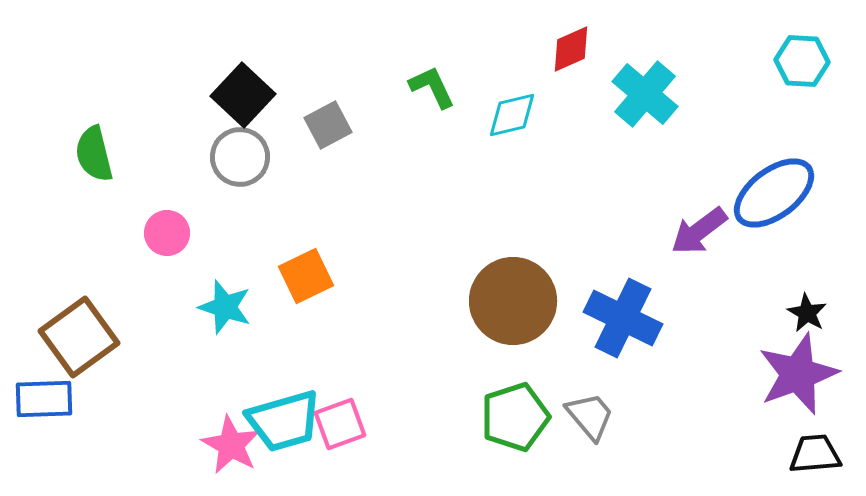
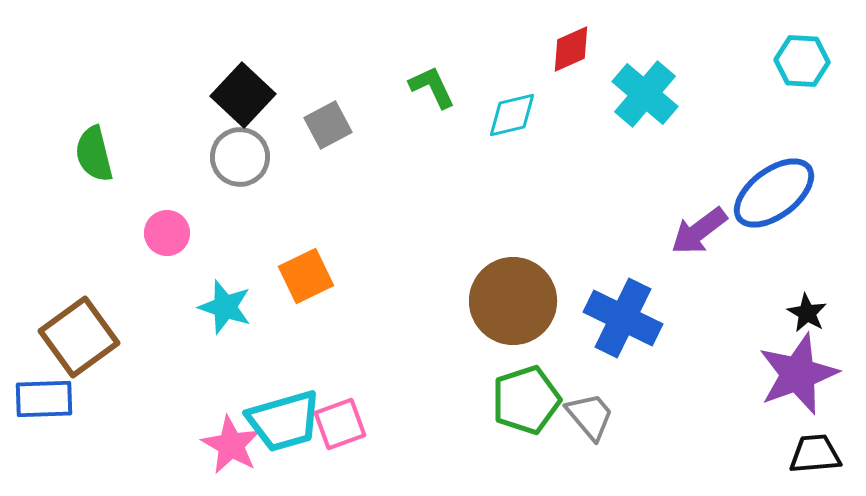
green pentagon: moved 11 px right, 17 px up
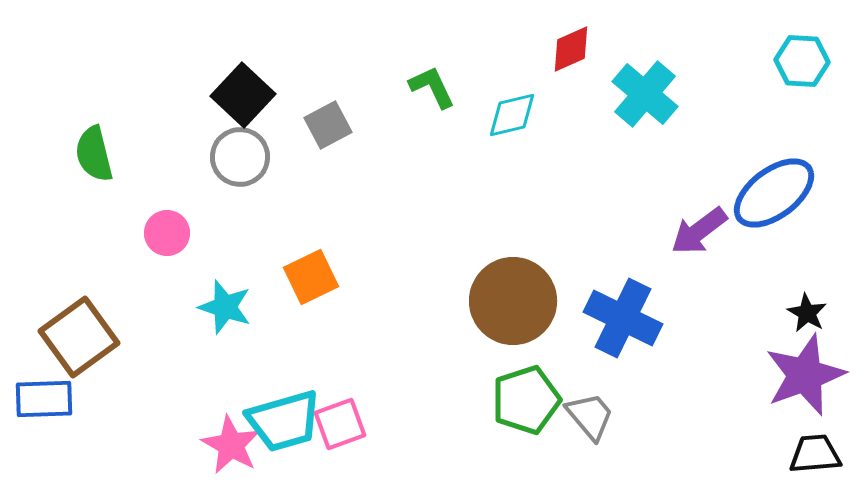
orange square: moved 5 px right, 1 px down
purple star: moved 7 px right, 1 px down
